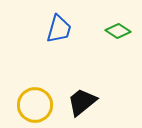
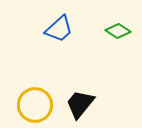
blue trapezoid: rotated 32 degrees clockwise
black trapezoid: moved 2 px left, 2 px down; rotated 12 degrees counterclockwise
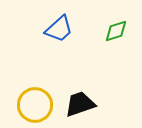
green diamond: moved 2 px left; rotated 50 degrees counterclockwise
black trapezoid: rotated 32 degrees clockwise
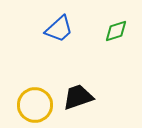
black trapezoid: moved 2 px left, 7 px up
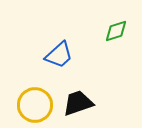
blue trapezoid: moved 26 px down
black trapezoid: moved 6 px down
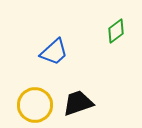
green diamond: rotated 20 degrees counterclockwise
blue trapezoid: moved 5 px left, 3 px up
